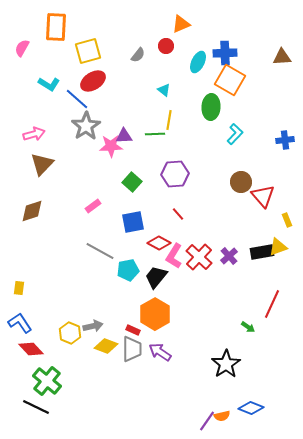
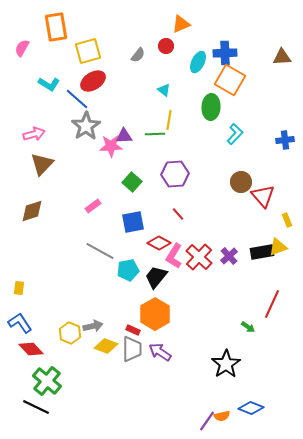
orange rectangle at (56, 27): rotated 12 degrees counterclockwise
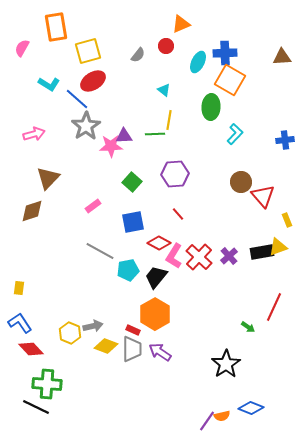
brown triangle at (42, 164): moved 6 px right, 14 px down
red line at (272, 304): moved 2 px right, 3 px down
green cross at (47, 381): moved 3 px down; rotated 36 degrees counterclockwise
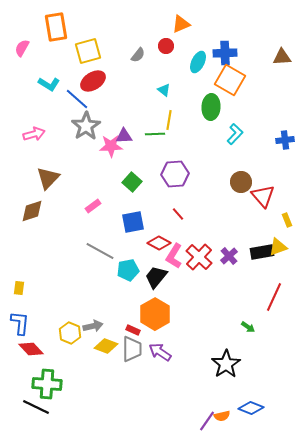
red line at (274, 307): moved 10 px up
blue L-shape at (20, 323): rotated 40 degrees clockwise
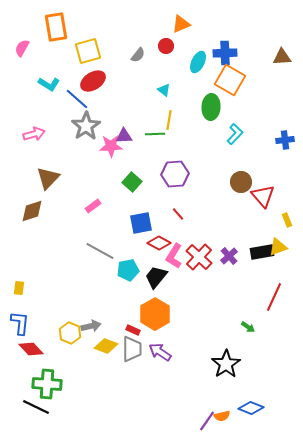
blue square at (133, 222): moved 8 px right, 1 px down
gray arrow at (93, 326): moved 2 px left
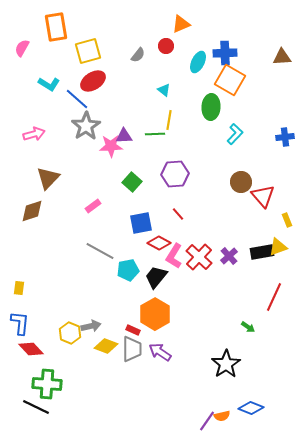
blue cross at (285, 140): moved 3 px up
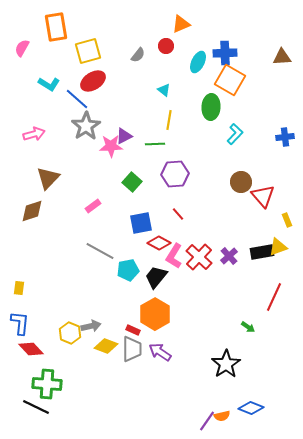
green line at (155, 134): moved 10 px down
purple triangle at (124, 136): rotated 24 degrees counterclockwise
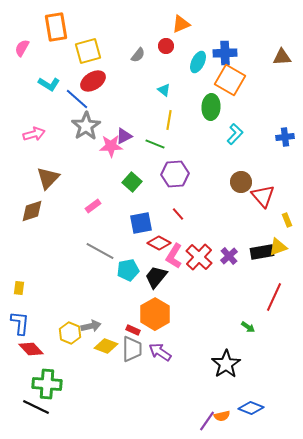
green line at (155, 144): rotated 24 degrees clockwise
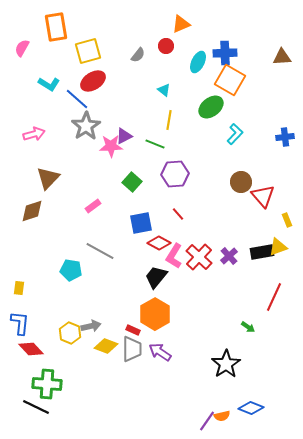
green ellipse at (211, 107): rotated 50 degrees clockwise
cyan pentagon at (128, 270): moved 57 px left; rotated 20 degrees clockwise
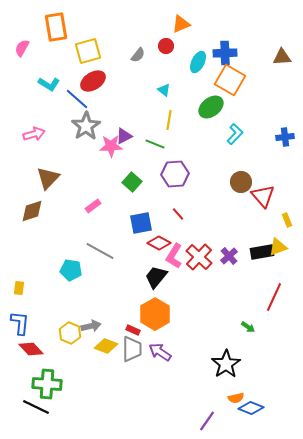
orange semicircle at (222, 416): moved 14 px right, 18 px up
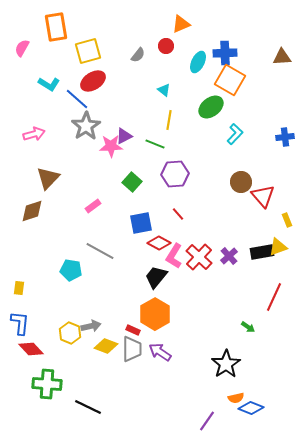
black line at (36, 407): moved 52 px right
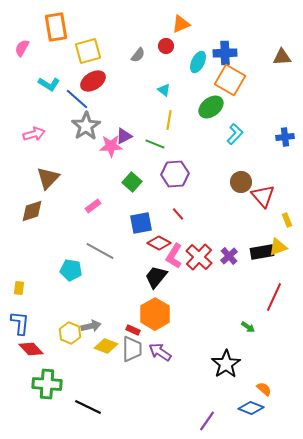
orange semicircle at (236, 398): moved 28 px right, 9 px up; rotated 126 degrees counterclockwise
